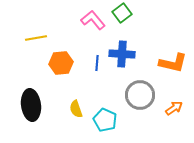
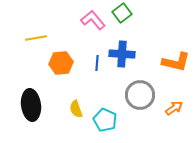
orange L-shape: moved 3 px right, 1 px up
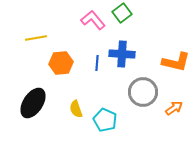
gray circle: moved 3 px right, 3 px up
black ellipse: moved 2 px right, 2 px up; rotated 40 degrees clockwise
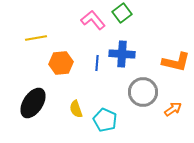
orange arrow: moved 1 px left, 1 px down
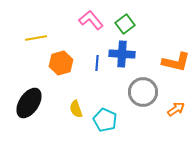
green square: moved 3 px right, 11 px down
pink L-shape: moved 2 px left
orange hexagon: rotated 10 degrees counterclockwise
black ellipse: moved 4 px left
orange arrow: moved 3 px right
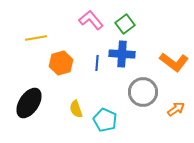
orange L-shape: moved 2 px left; rotated 24 degrees clockwise
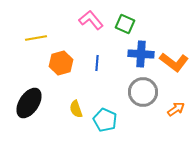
green square: rotated 30 degrees counterclockwise
blue cross: moved 19 px right
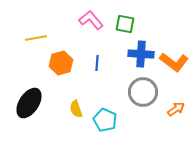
green square: rotated 12 degrees counterclockwise
